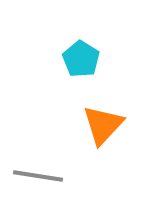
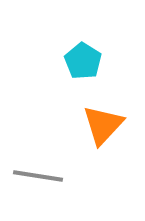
cyan pentagon: moved 2 px right, 2 px down
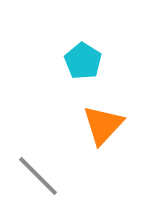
gray line: rotated 36 degrees clockwise
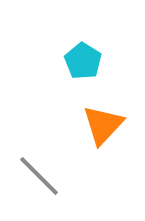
gray line: moved 1 px right
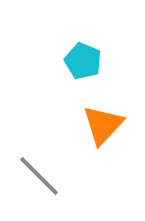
cyan pentagon: rotated 9 degrees counterclockwise
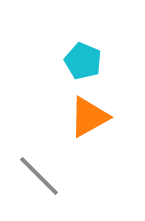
orange triangle: moved 14 px left, 8 px up; rotated 18 degrees clockwise
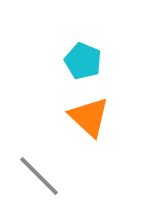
orange triangle: rotated 48 degrees counterclockwise
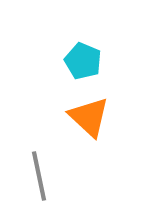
gray line: rotated 33 degrees clockwise
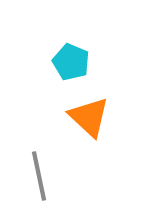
cyan pentagon: moved 12 px left, 1 px down
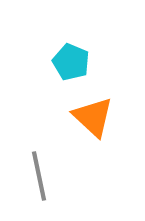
orange triangle: moved 4 px right
